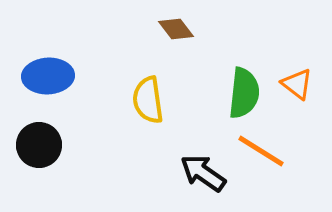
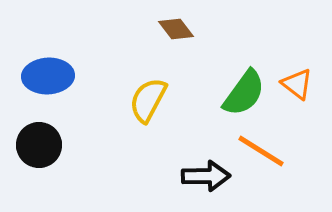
green semicircle: rotated 30 degrees clockwise
yellow semicircle: rotated 36 degrees clockwise
black arrow: moved 3 px right, 3 px down; rotated 144 degrees clockwise
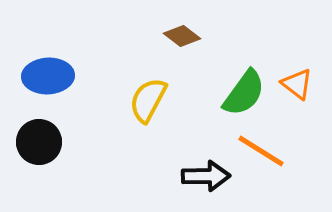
brown diamond: moved 6 px right, 7 px down; rotated 15 degrees counterclockwise
black circle: moved 3 px up
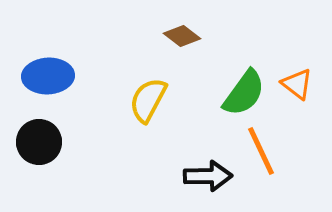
orange line: rotated 33 degrees clockwise
black arrow: moved 2 px right
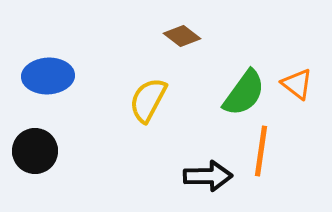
black circle: moved 4 px left, 9 px down
orange line: rotated 33 degrees clockwise
